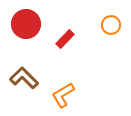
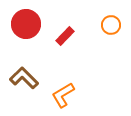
red rectangle: moved 3 px up
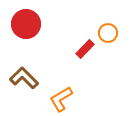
orange circle: moved 3 px left, 8 px down
red rectangle: moved 20 px right, 13 px down
orange L-shape: moved 2 px left, 4 px down
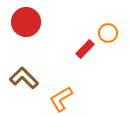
red circle: moved 2 px up
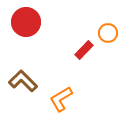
red rectangle: moved 1 px left, 1 px down
brown L-shape: moved 1 px left, 3 px down
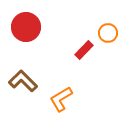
red circle: moved 5 px down
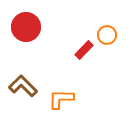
orange circle: moved 1 px left, 2 px down
brown L-shape: moved 5 px down
orange L-shape: rotated 32 degrees clockwise
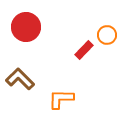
brown L-shape: moved 3 px left, 7 px up
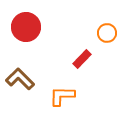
orange circle: moved 2 px up
red rectangle: moved 2 px left, 9 px down
orange L-shape: moved 1 px right, 3 px up
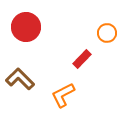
orange L-shape: moved 1 px right, 1 px up; rotated 28 degrees counterclockwise
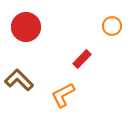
orange circle: moved 5 px right, 7 px up
brown L-shape: moved 1 px left, 1 px down
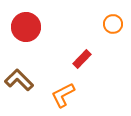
orange circle: moved 1 px right, 2 px up
